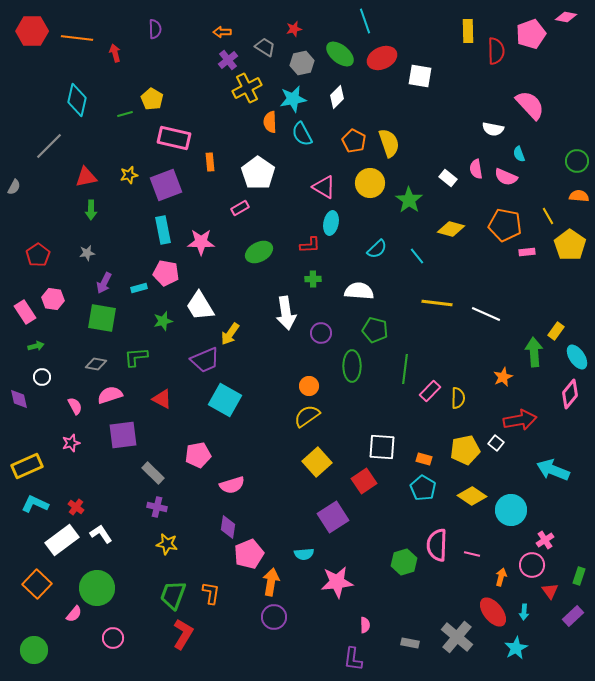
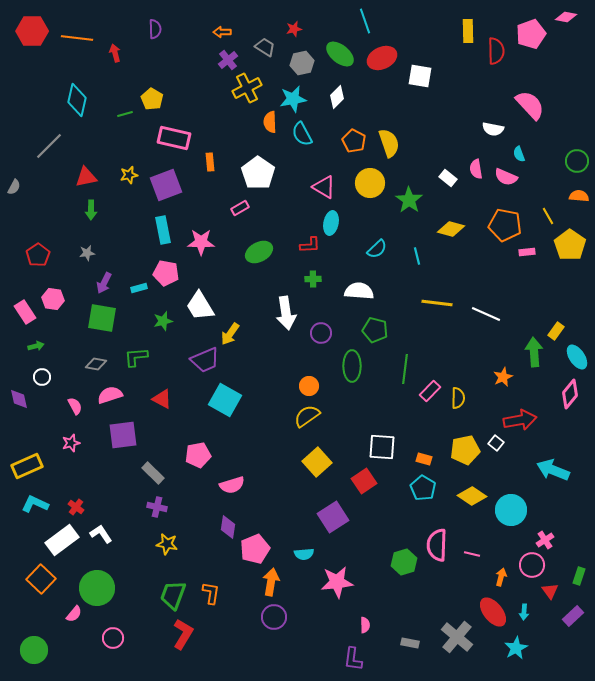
cyan line at (417, 256): rotated 24 degrees clockwise
pink pentagon at (249, 554): moved 6 px right, 5 px up
orange square at (37, 584): moved 4 px right, 5 px up
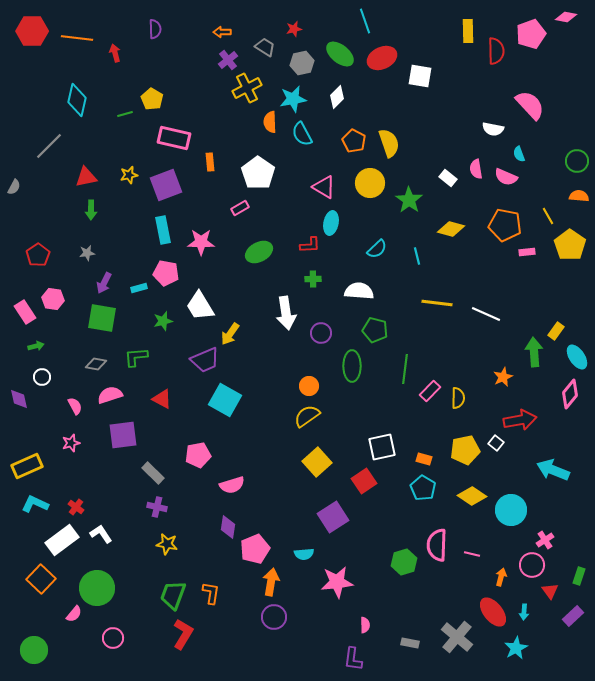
white square at (382, 447): rotated 16 degrees counterclockwise
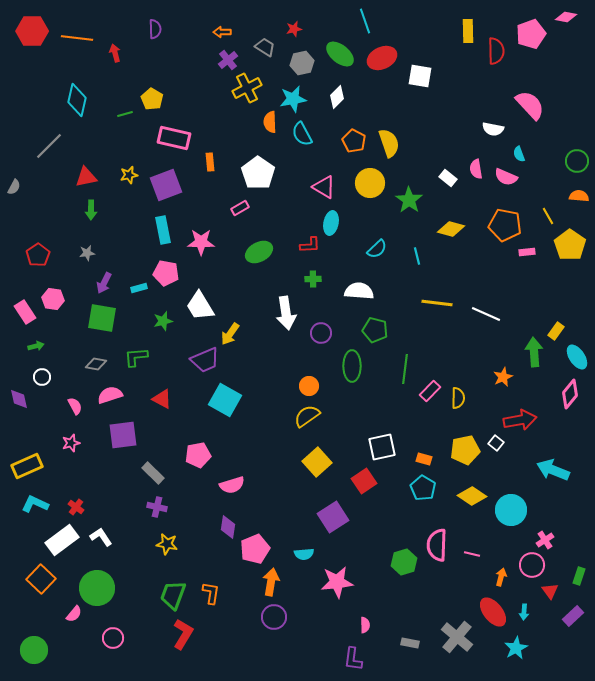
white L-shape at (101, 534): moved 3 px down
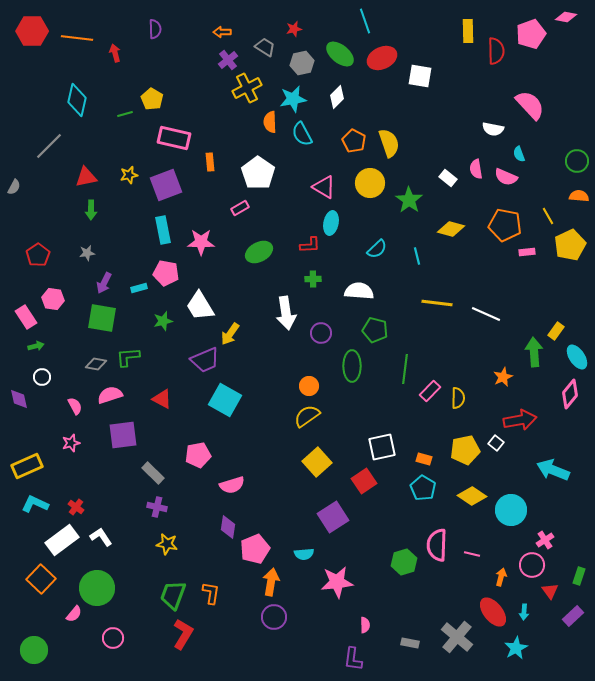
yellow pentagon at (570, 245): rotated 12 degrees clockwise
pink rectangle at (25, 312): moved 1 px right, 5 px down
green L-shape at (136, 357): moved 8 px left
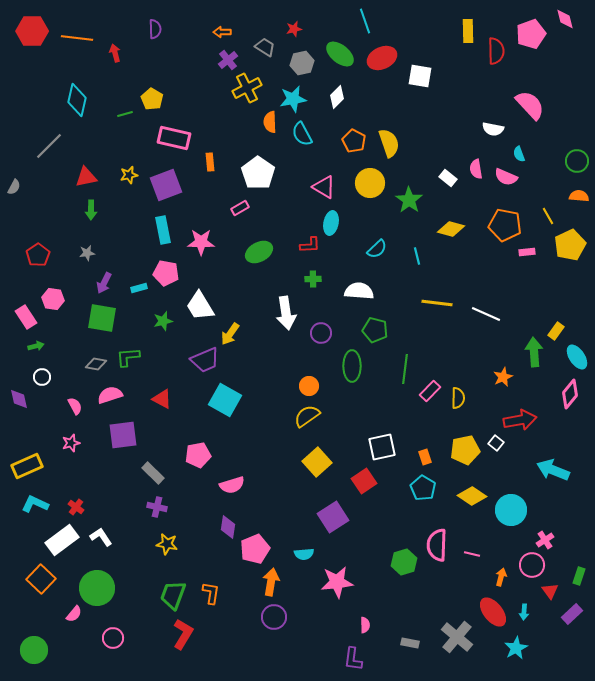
pink diamond at (566, 17): moved 1 px left, 2 px down; rotated 65 degrees clockwise
orange rectangle at (424, 459): moved 1 px right, 2 px up; rotated 56 degrees clockwise
purple rectangle at (573, 616): moved 1 px left, 2 px up
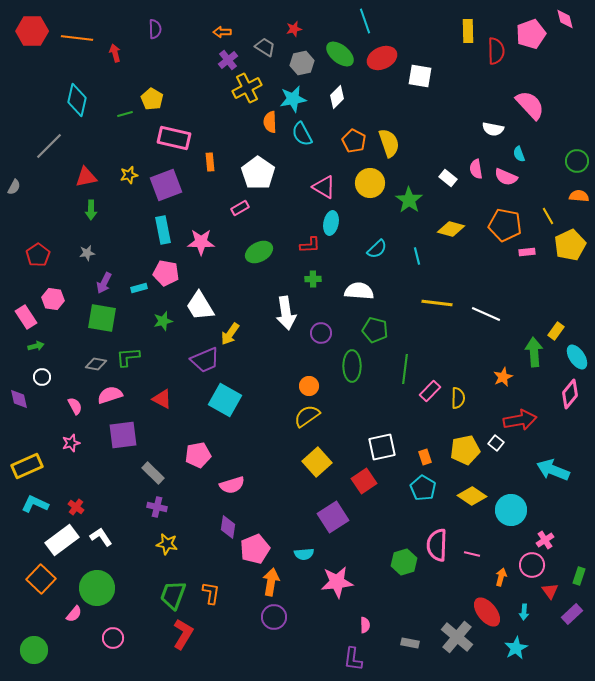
red ellipse at (493, 612): moved 6 px left
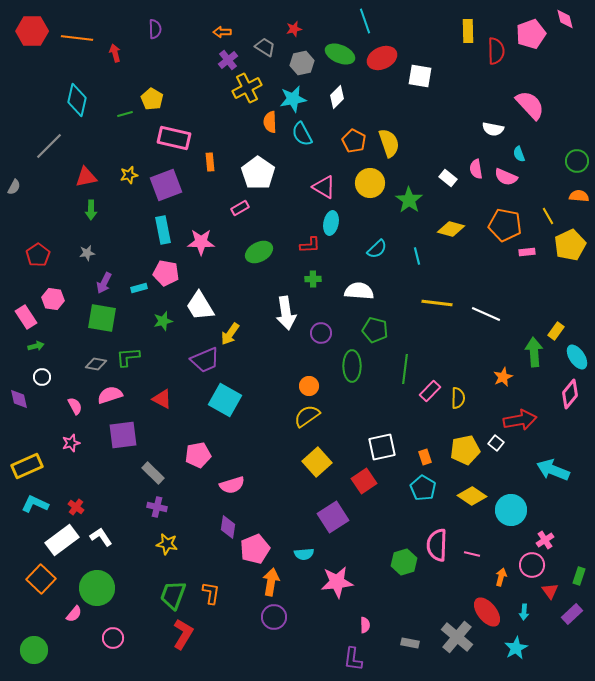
green ellipse at (340, 54): rotated 16 degrees counterclockwise
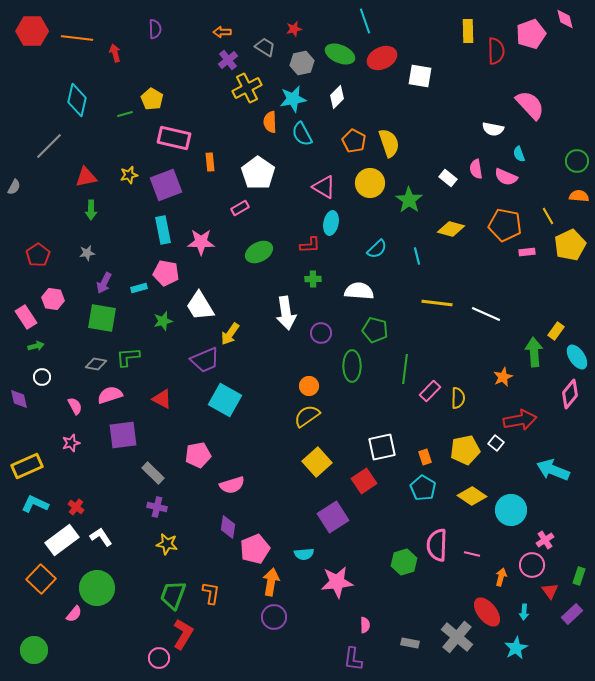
pink circle at (113, 638): moved 46 px right, 20 px down
